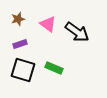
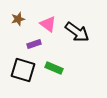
purple rectangle: moved 14 px right
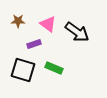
brown star: moved 2 px down; rotated 16 degrees clockwise
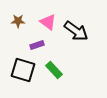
pink triangle: moved 2 px up
black arrow: moved 1 px left, 1 px up
purple rectangle: moved 3 px right, 1 px down
green rectangle: moved 2 px down; rotated 24 degrees clockwise
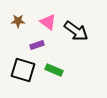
green rectangle: rotated 24 degrees counterclockwise
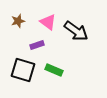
brown star: rotated 16 degrees counterclockwise
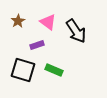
brown star: rotated 16 degrees counterclockwise
black arrow: rotated 20 degrees clockwise
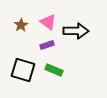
brown star: moved 3 px right, 4 px down
black arrow: rotated 55 degrees counterclockwise
purple rectangle: moved 10 px right
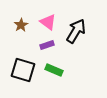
black arrow: rotated 60 degrees counterclockwise
